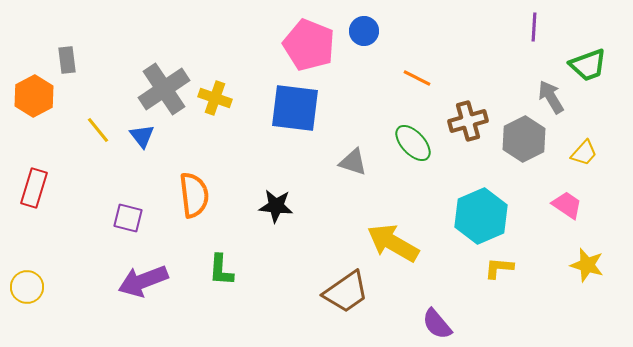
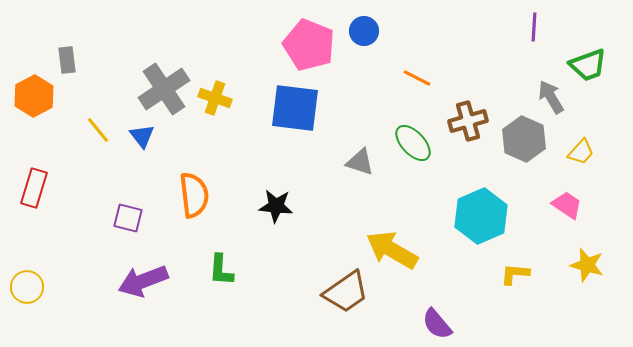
gray hexagon: rotated 9 degrees counterclockwise
yellow trapezoid: moved 3 px left, 1 px up
gray triangle: moved 7 px right
yellow arrow: moved 1 px left, 7 px down
yellow L-shape: moved 16 px right, 6 px down
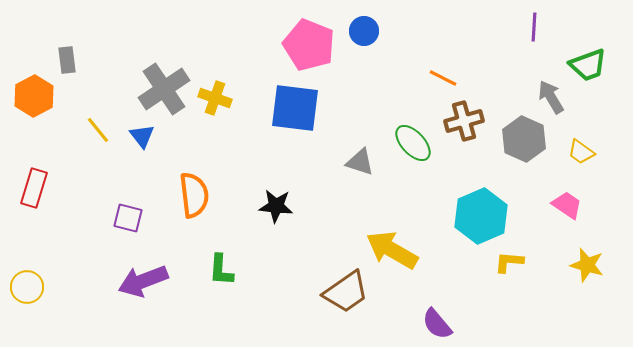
orange line: moved 26 px right
brown cross: moved 4 px left
yellow trapezoid: rotated 84 degrees clockwise
yellow L-shape: moved 6 px left, 12 px up
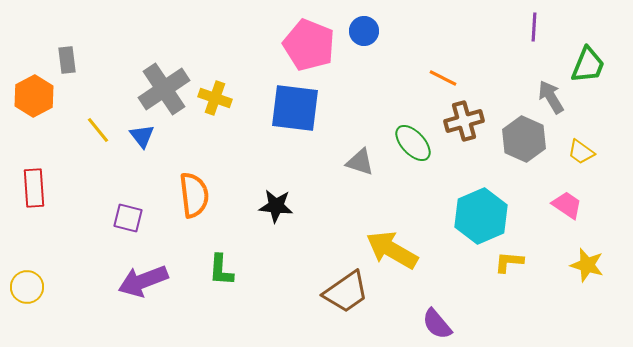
green trapezoid: rotated 48 degrees counterclockwise
red rectangle: rotated 21 degrees counterclockwise
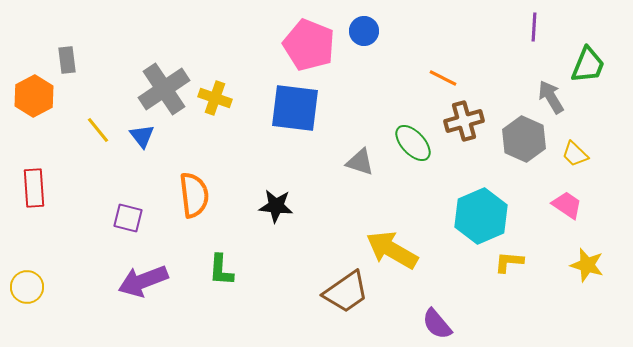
yellow trapezoid: moved 6 px left, 2 px down; rotated 8 degrees clockwise
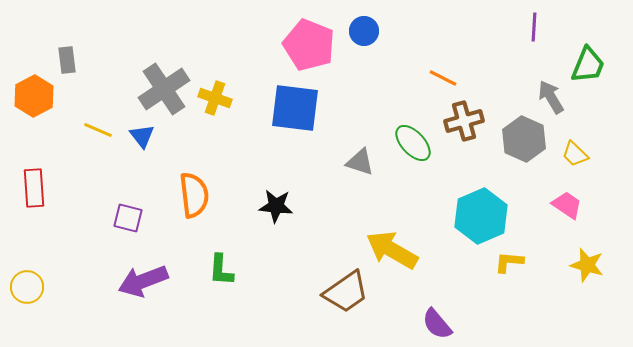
yellow line: rotated 28 degrees counterclockwise
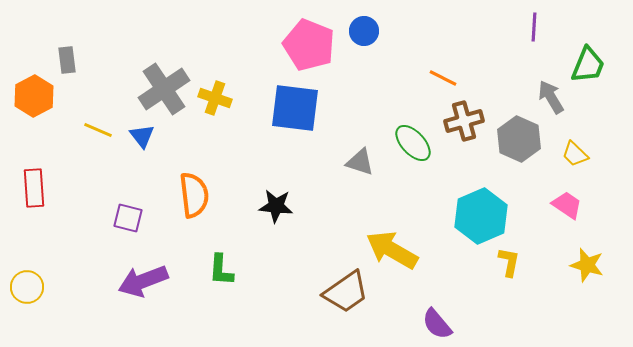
gray hexagon: moved 5 px left
yellow L-shape: rotated 96 degrees clockwise
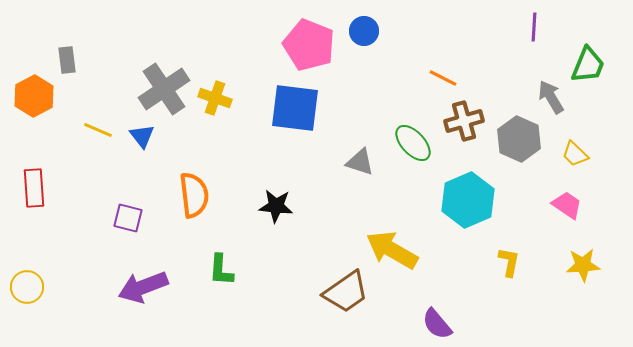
cyan hexagon: moved 13 px left, 16 px up
yellow star: moved 4 px left; rotated 20 degrees counterclockwise
purple arrow: moved 6 px down
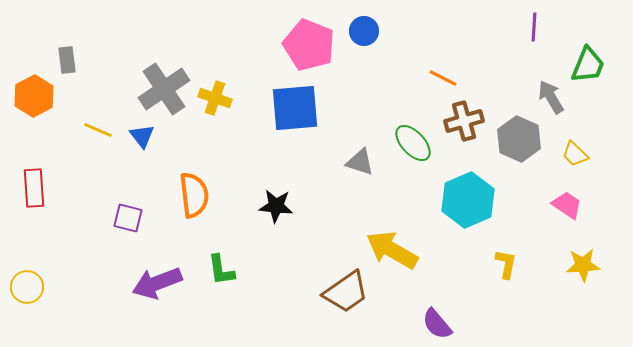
blue square: rotated 12 degrees counterclockwise
yellow L-shape: moved 3 px left, 2 px down
green L-shape: rotated 12 degrees counterclockwise
purple arrow: moved 14 px right, 4 px up
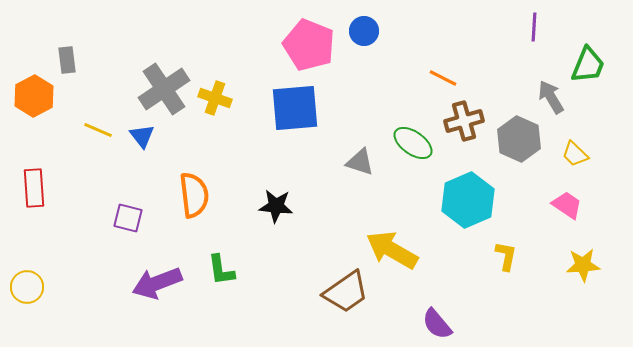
green ellipse: rotated 12 degrees counterclockwise
yellow L-shape: moved 8 px up
